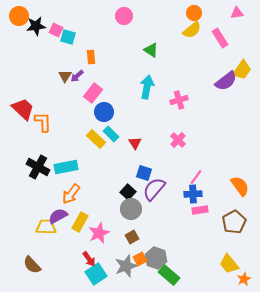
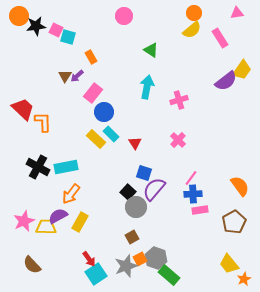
orange rectangle at (91, 57): rotated 24 degrees counterclockwise
pink line at (196, 177): moved 5 px left, 1 px down
gray circle at (131, 209): moved 5 px right, 2 px up
pink star at (99, 233): moved 75 px left, 12 px up
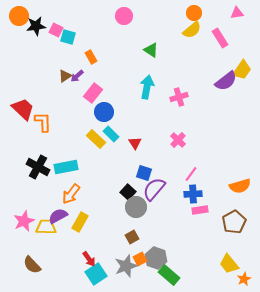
brown triangle at (65, 76): rotated 24 degrees clockwise
pink cross at (179, 100): moved 3 px up
pink line at (191, 178): moved 4 px up
orange semicircle at (240, 186): rotated 110 degrees clockwise
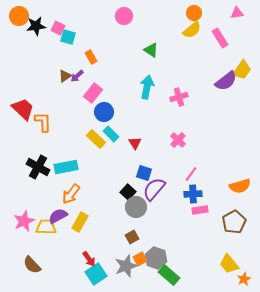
pink square at (56, 30): moved 2 px right, 2 px up
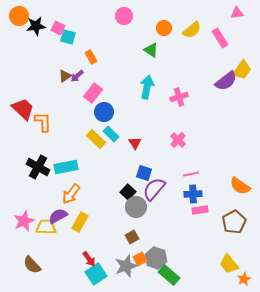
orange circle at (194, 13): moved 30 px left, 15 px down
pink line at (191, 174): rotated 42 degrees clockwise
orange semicircle at (240, 186): rotated 50 degrees clockwise
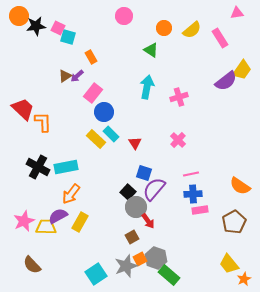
red arrow at (89, 259): moved 59 px right, 38 px up
